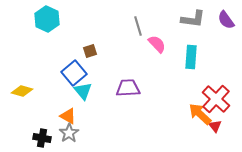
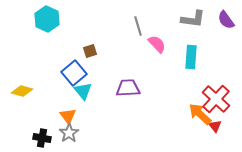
orange triangle: rotated 24 degrees clockwise
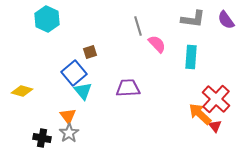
brown square: moved 1 px down
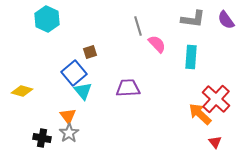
red triangle: moved 16 px down
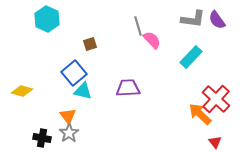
purple semicircle: moved 9 px left
pink semicircle: moved 5 px left, 4 px up
brown square: moved 8 px up
cyan rectangle: rotated 40 degrees clockwise
cyan triangle: rotated 36 degrees counterclockwise
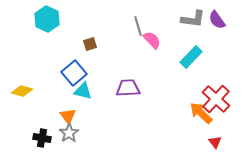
orange arrow: moved 1 px right, 1 px up
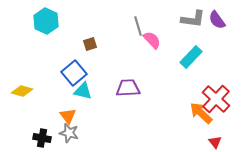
cyan hexagon: moved 1 px left, 2 px down
gray star: rotated 24 degrees counterclockwise
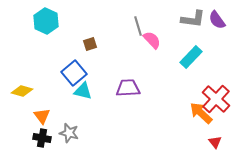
orange triangle: moved 26 px left
